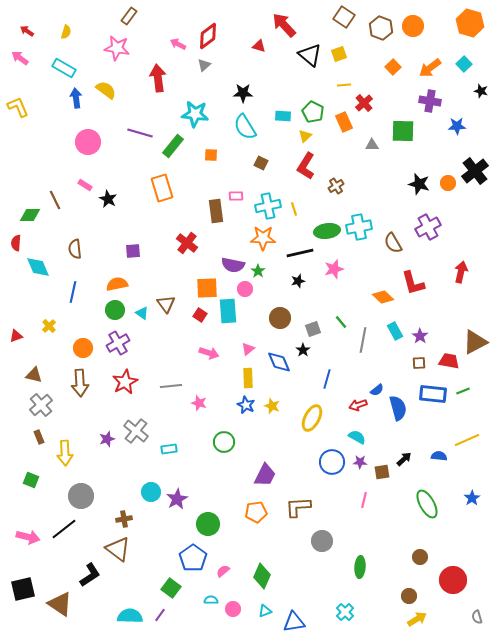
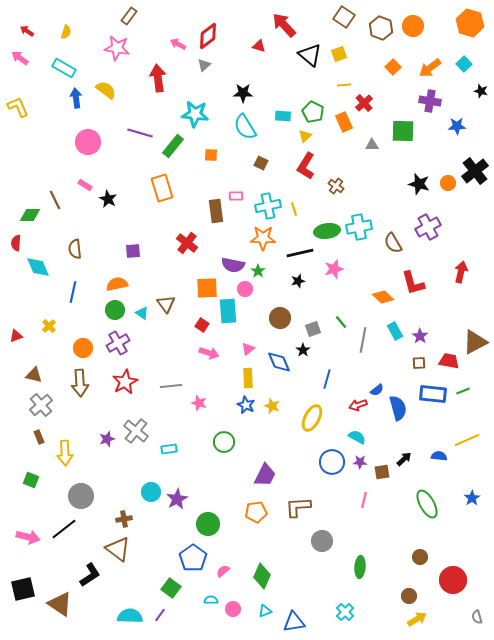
brown cross at (336, 186): rotated 21 degrees counterclockwise
red square at (200, 315): moved 2 px right, 10 px down
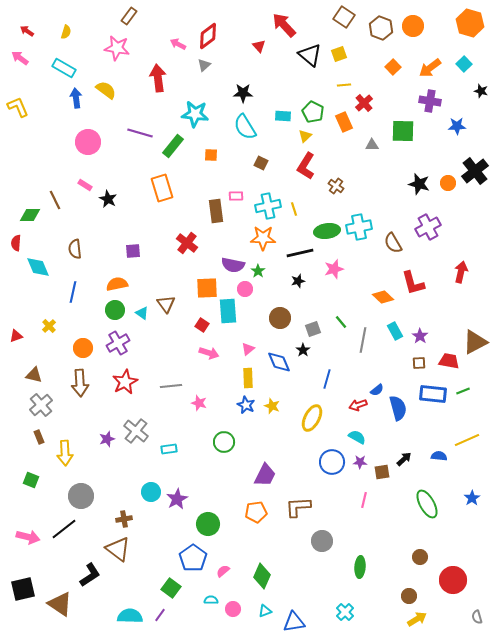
red triangle at (259, 46): rotated 32 degrees clockwise
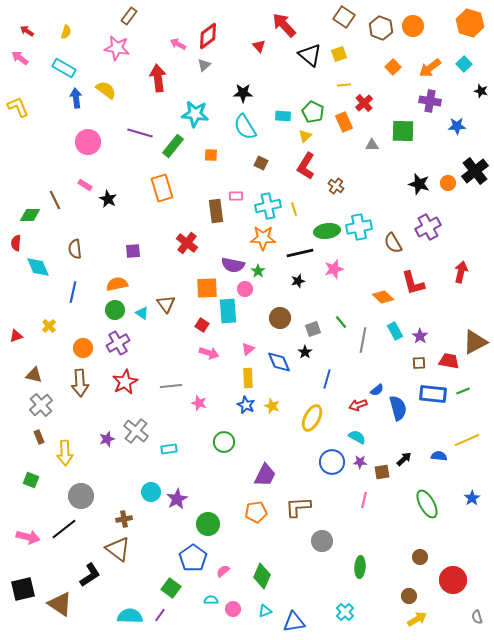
black star at (303, 350): moved 2 px right, 2 px down
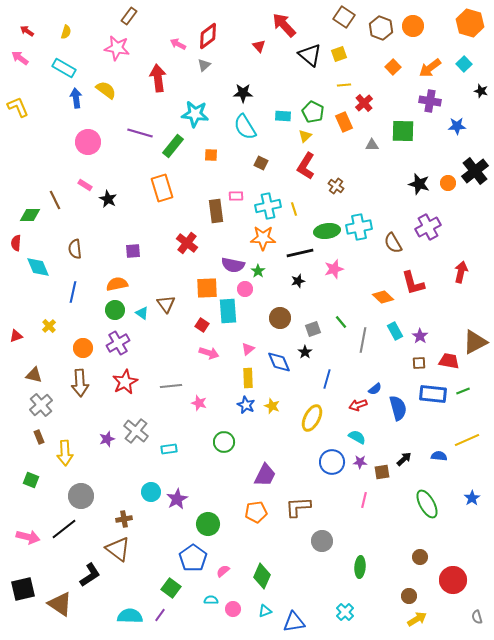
blue semicircle at (377, 390): moved 2 px left, 1 px up
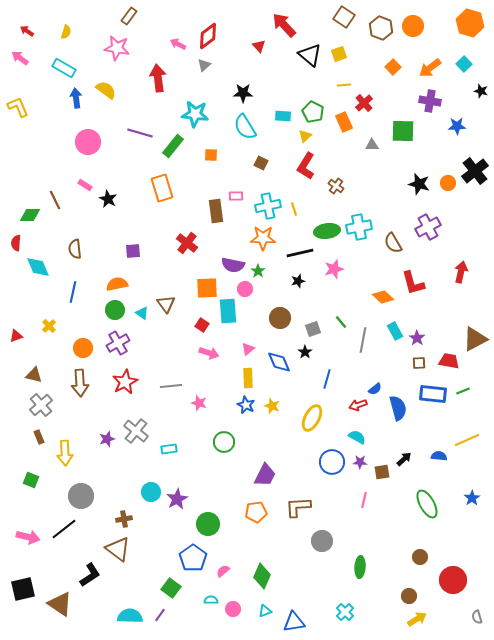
purple star at (420, 336): moved 3 px left, 2 px down
brown triangle at (475, 342): moved 3 px up
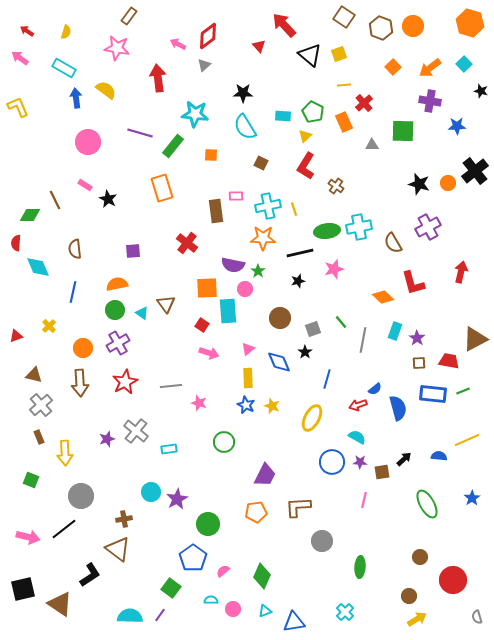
cyan rectangle at (395, 331): rotated 48 degrees clockwise
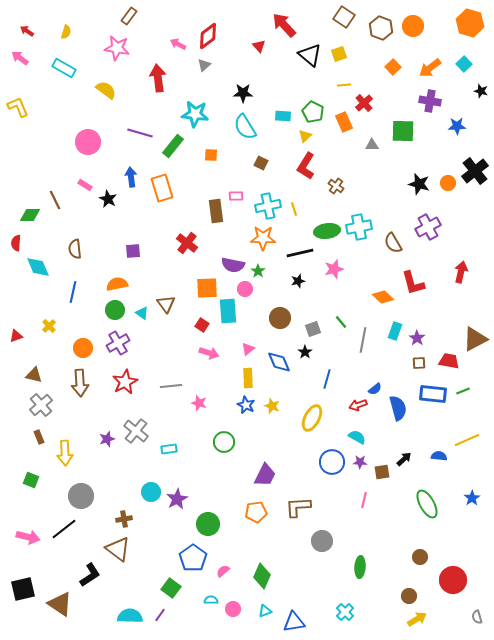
blue arrow at (76, 98): moved 55 px right, 79 px down
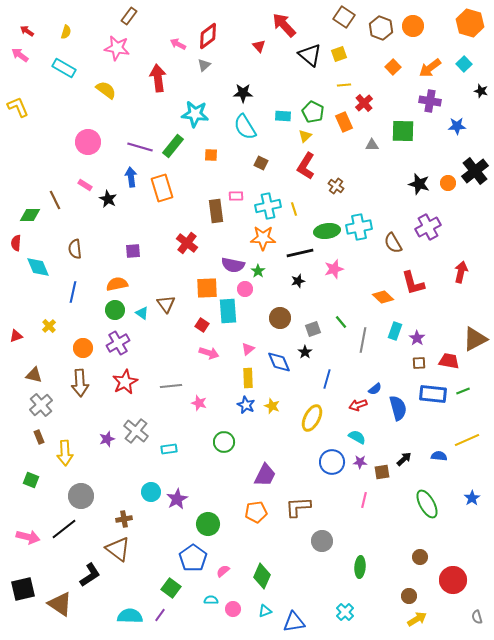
pink arrow at (20, 58): moved 3 px up
purple line at (140, 133): moved 14 px down
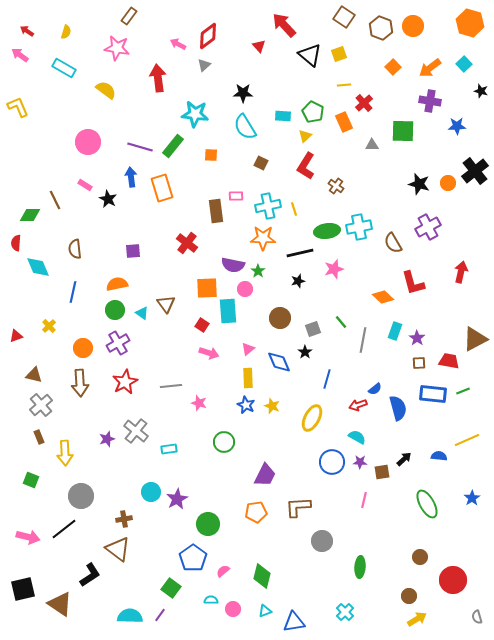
green diamond at (262, 576): rotated 10 degrees counterclockwise
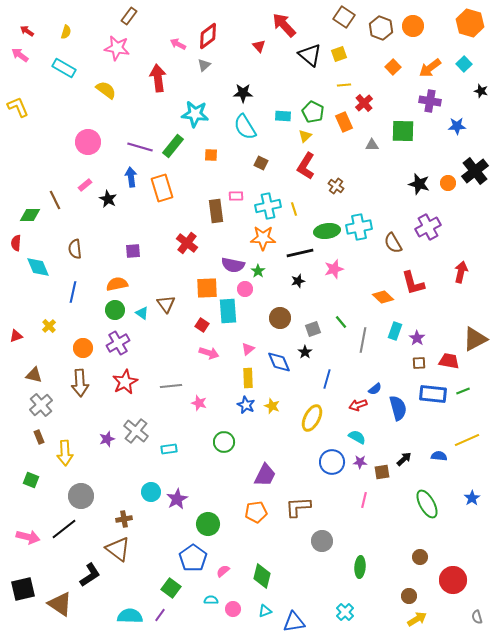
pink rectangle at (85, 185): rotated 72 degrees counterclockwise
